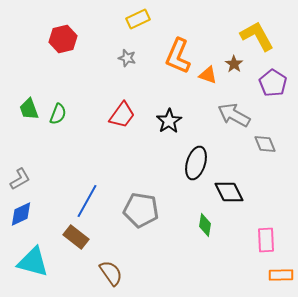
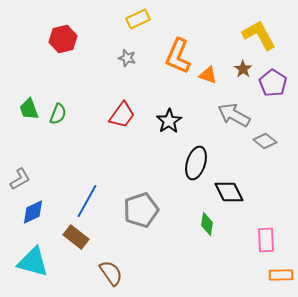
yellow L-shape: moved 2 px right, 1 px up
brown star: moved 9 px right, 5 px down
gray diamond: moved 3 px up; rotated 30 degrees counterclockwise
gray pentagon: rotated 28 degrees counterclockwise
blue diamond: moved 12 px right, 2 px up
green diamond: moved 2 px right, 1 px up
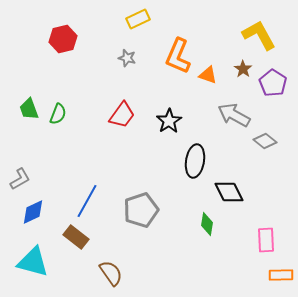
black ellipse: moved 1 px left, 2 px up; rotated 8 degrees counterclockwise
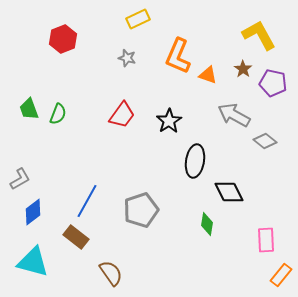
red hexagon: rotated 8 degrees counterclockwise
purple pentagon: rotated 20 degrees counterclockwise
blue diamond: rotated 12 degrees counterclockwise
orange rectangle: rotated 50 degrees counterclockwise
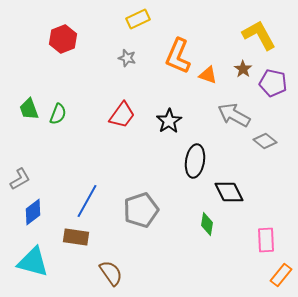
brown rectangle: rotated 30 degrees counterclockwise
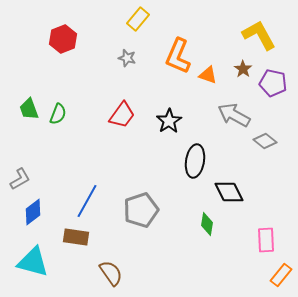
yellow rectangle: rotated 25 degrees counterclockwise
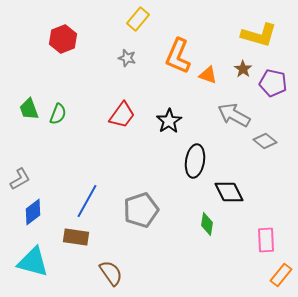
yellow L-shape: rotated 135 degrees clockwise
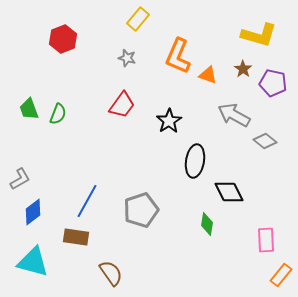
red trapezoid: moved 10 px up
